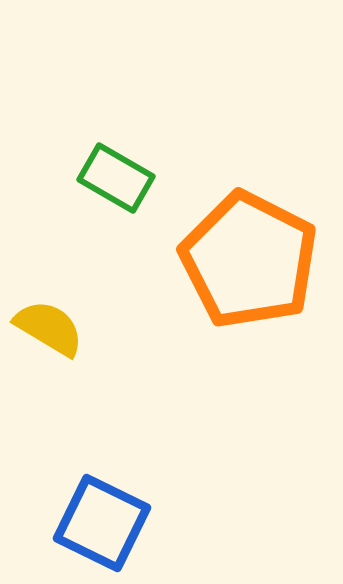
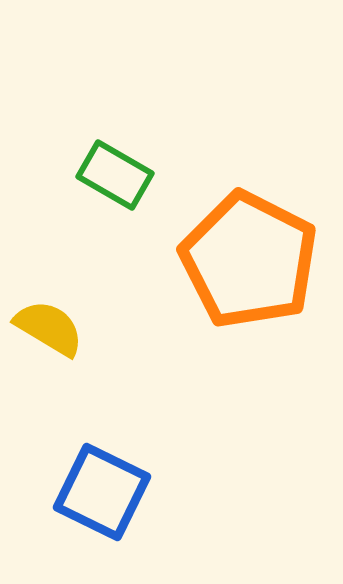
green rectangle: moved 1 px left, 3 px up
blue square: moved 31 px up
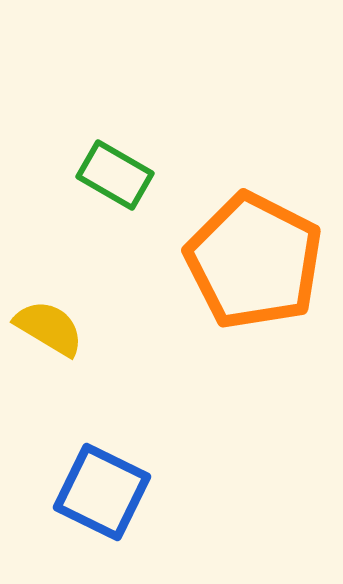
orange pentagon: moved 5 px right, 1 px down
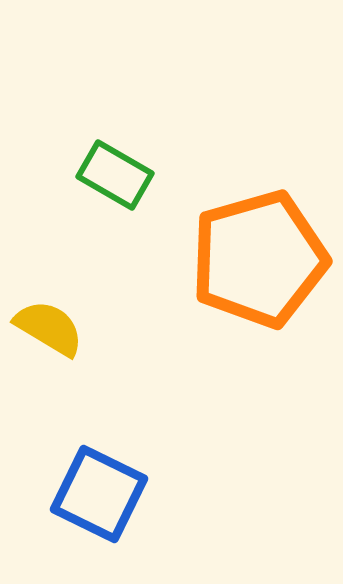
orange pentagon: moved 5 px right, 2 px up; rotated 29 degrees clockwise
blue square: moved 3 px left, 2 px down
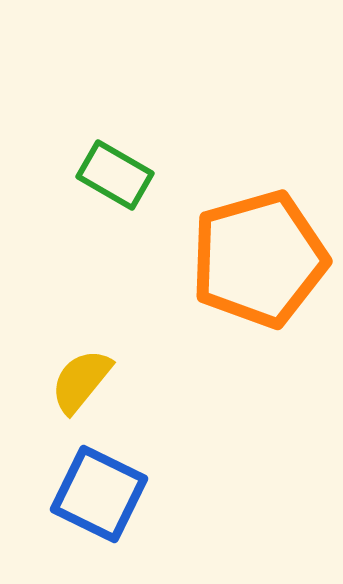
yellow semicircle: moved 32 px right, 53 px down; rotated 82 degrees counterclockwise
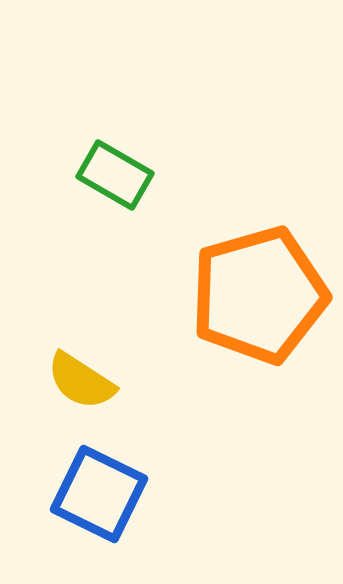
orange pentagon: moved 36 px down
yellow semicircle: rotated 96 degrees counterclockwise
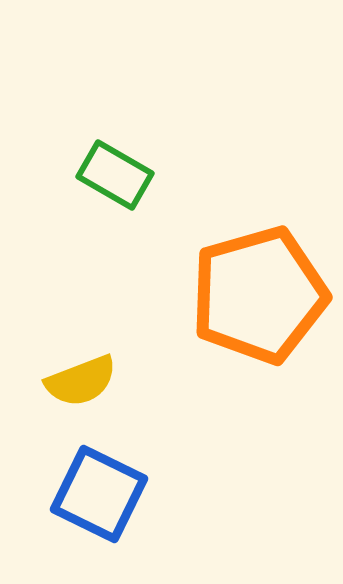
yellow semicircle: rotated 54 degrees counterclockwise
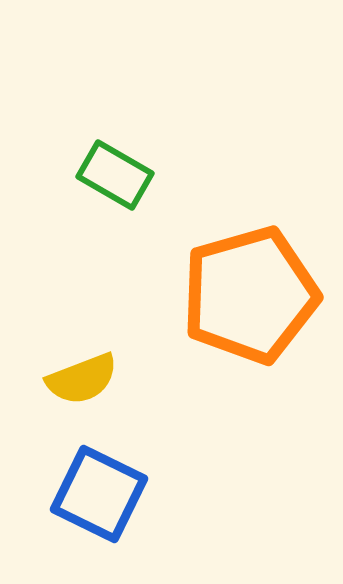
orange pentagon: moved 9 px left
yellow semicircle: moved 1 px right, 2 px up
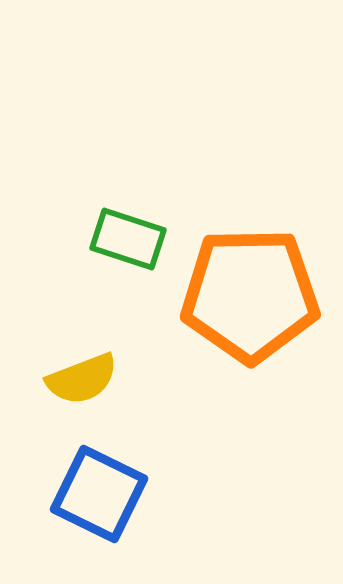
green rectangle: moved 13 px right, 64 px down; rotated 12 degrees counterclockwise
orange pentagon: rotated 15 degrees clockwise
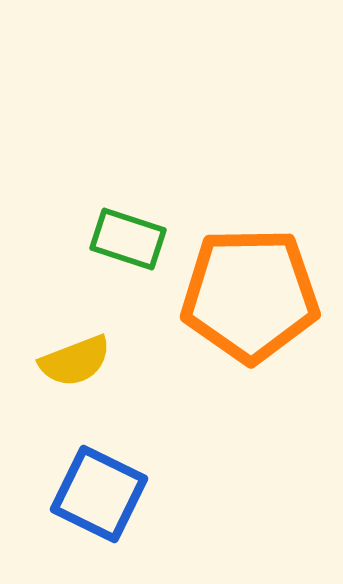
yellow semicircle: moved 7 px left, 18 px up
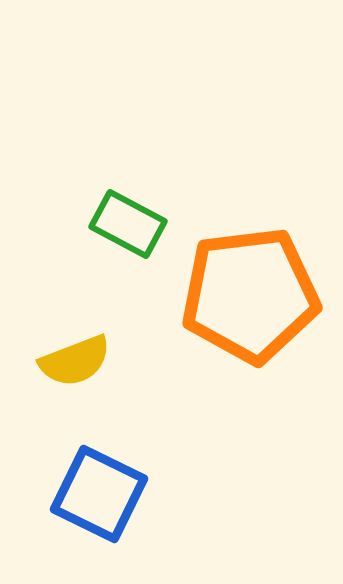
green rectangle: moved 15 px up; rotated 10 degrees clockwise
orange pentagon: rotated 6 degrees counterclockwise
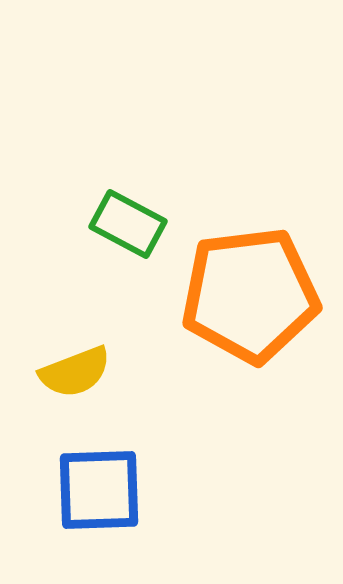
yellow semicircle: moved 11 px down
blue square: moved 4 px up; rotated 28 degrees counterclockwise
